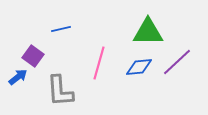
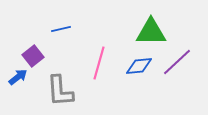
green triangle: moved 3 px right
purple square: rotated 15 degrees clockwise
blue diamond: moved 1 px up
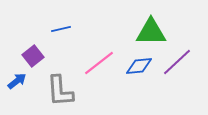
pink line: rotated 36 degrees clockwise
blue arrow: moved 1 px left, 4 px down
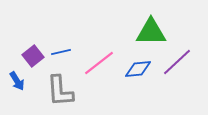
blue line: moved 23 px down
blue diamond: moved 1 px left, 3 px down
blue arrow: rotated 96 degrees clockwise
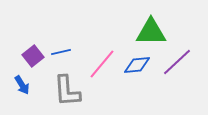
pink line: moved 3 px right, 1 px down; rotated 12 degrees counterclockwise
blue diamond: moved 1 px left, 4 px up
blue arrow: moved 5 px right, 4 px down
gray L-shape: moved 7 px right
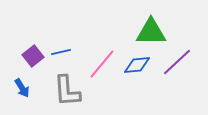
blue arrow: moved 3 px down
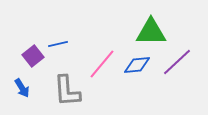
blue line: moved 3 px left, 8 px up
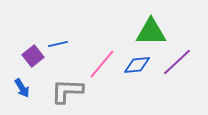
gray L-shape: rotated 96 degrees clockwise
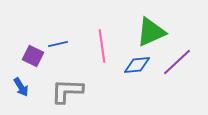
green triangle: rotated 24 degrees counterclockwise
purple square: rotated 25 degrees counterclockwise
pink line: moved 18 px up; rotated 48 degrees counterclockwise
blue arrow: moved 1 px left, 1 px up
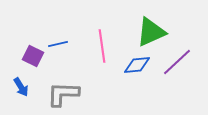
gray L-shape: moved 4 px left, 3 px down
